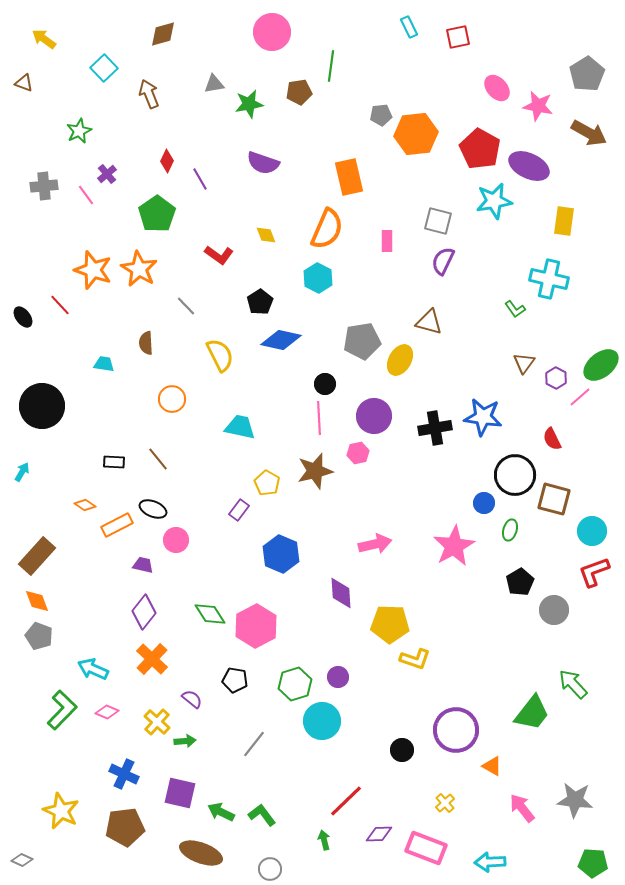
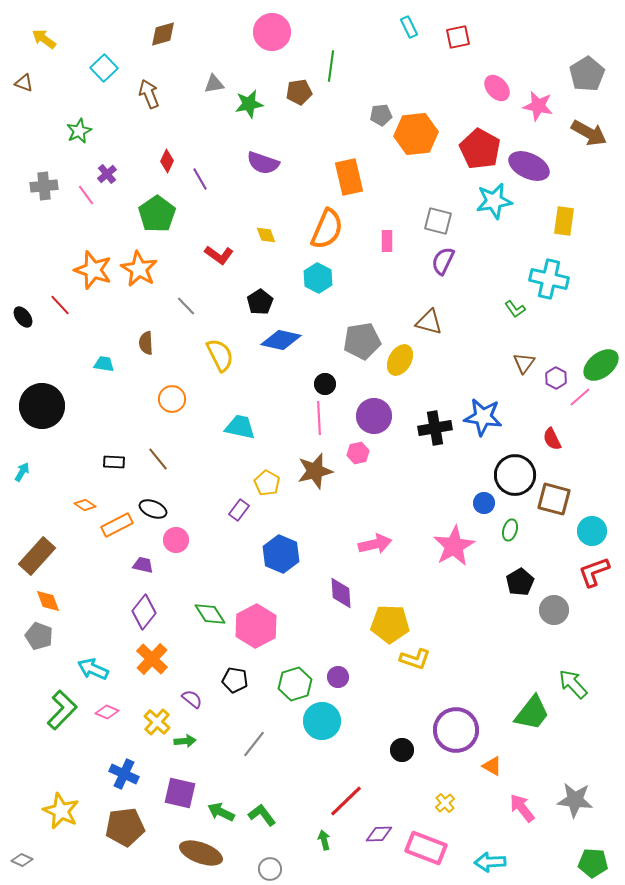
orange diamond at (37, 601): moved 11 px right
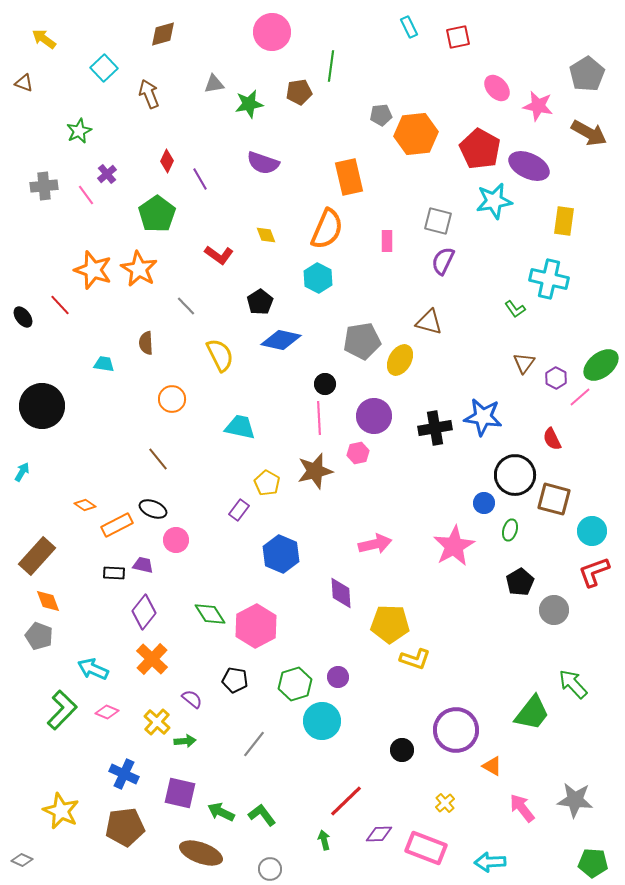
black rectangle at (114, 462): moved 111 px down
